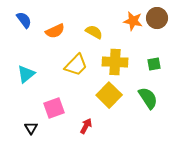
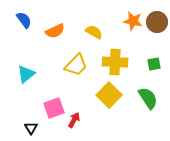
brown circle: moved 4 px down
red arrow: moved 12 px left, 6 px up
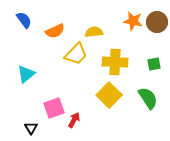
yellow semicircle: rotated 36 degrees counterclockwise
yellow trapezoid: moved 11 px up
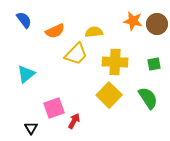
brown circle: moved 2 px down
red arrow: moved 1 px down
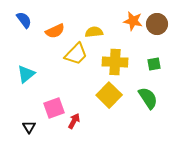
black triangle: moved 2 px left, 1 px up
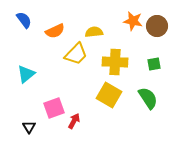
brown circle: moved 2 px down
yellow square: rotated 15 degrees counterclockwise
